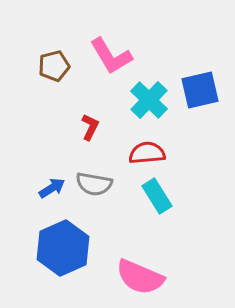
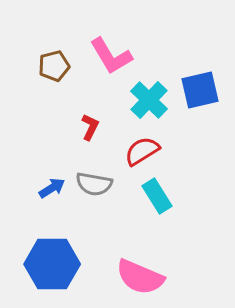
red semicircle: moved 5 px left, 2 px up; rotated 27 degrees counterclockwise
blue hexagon: moved 11 px left, 16 px down; rotated 24 degrees clockwise
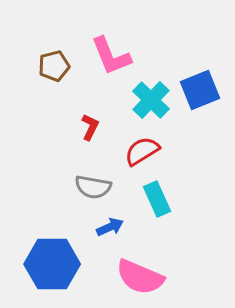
pink L-shape: rotated 9 degrees clockwise
blue square: rotated 9 degrees counterclockwise
cyan cross: moved 2 px right
gray semicircle: moved 1 px left, 3 px down
blue arrow: moved 58 px right, 39 px down; rotated 8 degrees clockwise
cyan rectangle: moved 3 px down; rotated 8 degrees clockwise
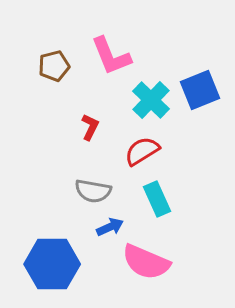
gray semicircle: moved 4 px down
pink semicircle: moved 6 px right, 15 px up
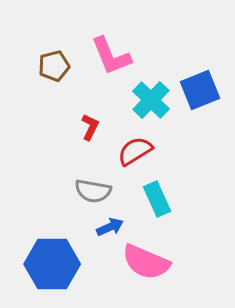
red semicircle: moved 7 px left
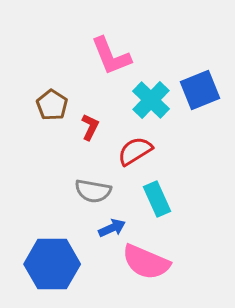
brown pentagon: moved 2 px left, 39 px down; rotated 24 degrees counterclockwise
blue arrow: moved 2 px right, 1 px down
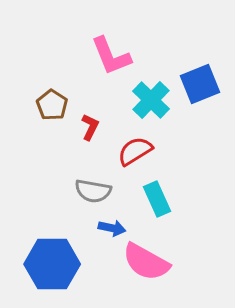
blue square: moved 6 px up
blue arrow: rotated 36 degrees clockwise
pink semicircle: rotated 6 degrees clockwise
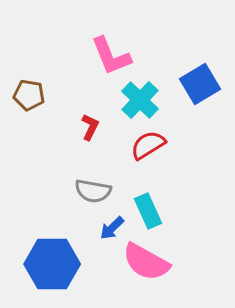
blue square: rotated 9 degrees counterclockwise
cyan cross: moved 11 px left
brown pentagon: moved 23 px left, 10 px up; rotated 24 degrees counterclockwise
red semicircle: moved 13 px right, 6 px up
cyan rectangle: moved 9 px left, 12 px down
blue arrow: rotated 124 degrees clockwise
